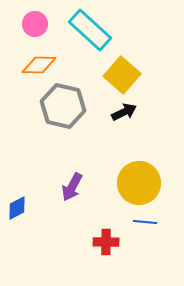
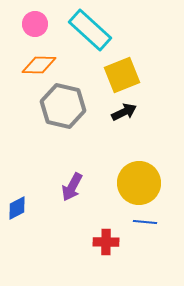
yellow square: rotated 27 degrees clockwise
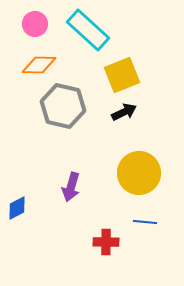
cyan rectangle: moved 2 px left
yellow circle: moved 10 px up
purple arrow: moved 1 px left; rotated 12 degrees counterclockwise
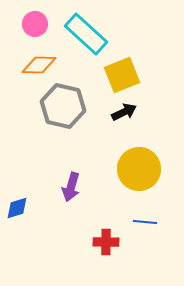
cyan rectangle: moved 2 px left, 4 px down
yellow circle: moved 4 px up
blue diamond: rotated 10 degrees clockwise
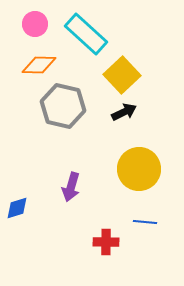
yellow square: rotated 21 degrees counterclockwise
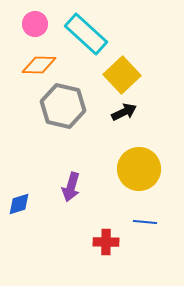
blue diamond: moved 2 px right, 4 px up
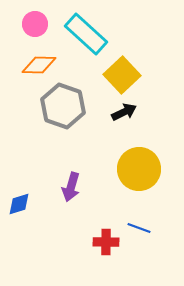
gray hexagon: rotated 6 degrees clockwise
blue line: moved 6 px left, 6 px down; rotated 15 degrees clockwise
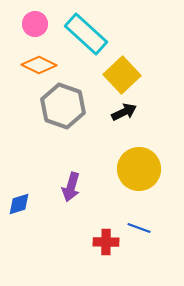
orange diamond: rotated 24 degrees clockwise
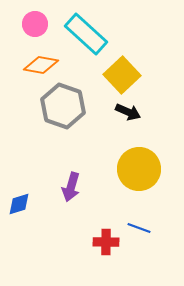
orange diamond: moved 2 px right; rotated 16 degrees counterclockwise
black arrow: moved 4 px right; rotated 50 degrees clockwise
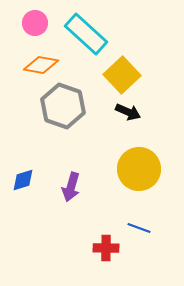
pink circle: moved 1 px up
blue diamond: moved 4 px right, 24 px up
red cross: moved 6 px down
